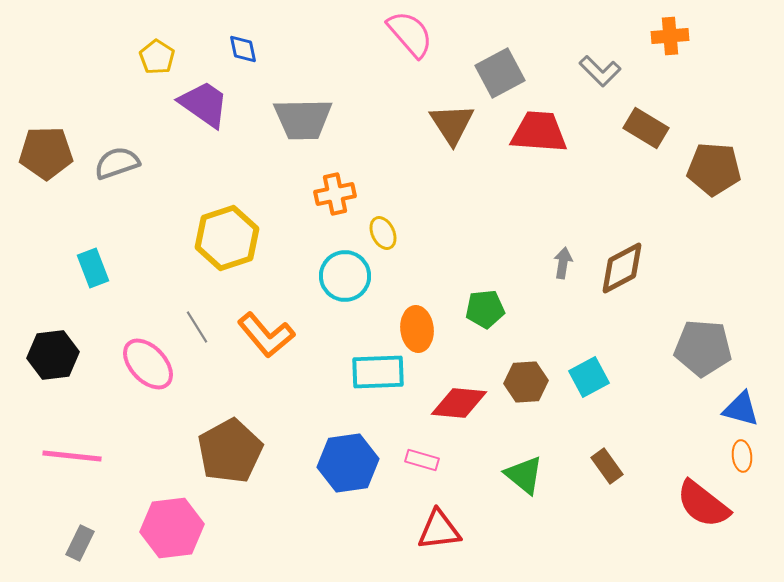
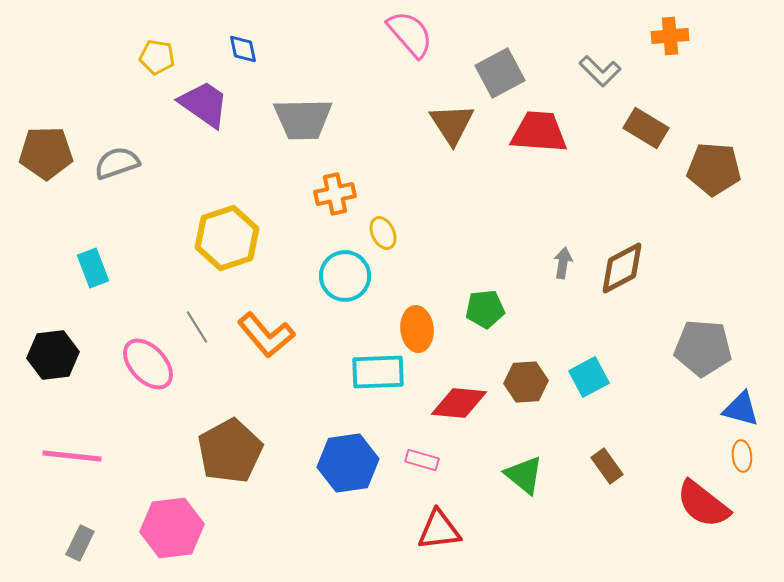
yellow pentagon at (157, 57): rotated 24 degrees counterclockwise
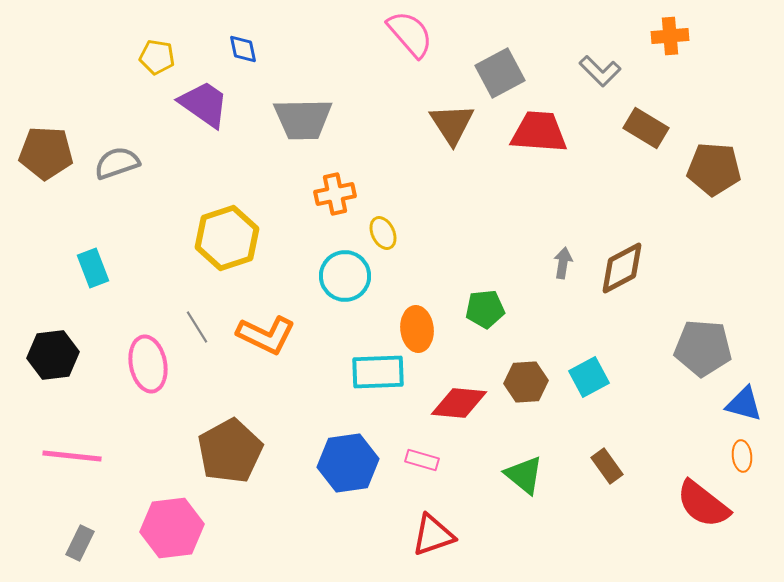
brown pentagon at (46, 153): rotated 4 degrees clockwise
orange L-shape at (266, 335): rotated 24 degrees counterclockwise
pink ellipse at (148, 364): rotated 32 degrees clockwise
blue triangle at (741, 409): moved 3 px right, 5 px up
red triangle at (439, 530): moved 6 px left, 5 px down; rotated 12 degrees counterclockwise
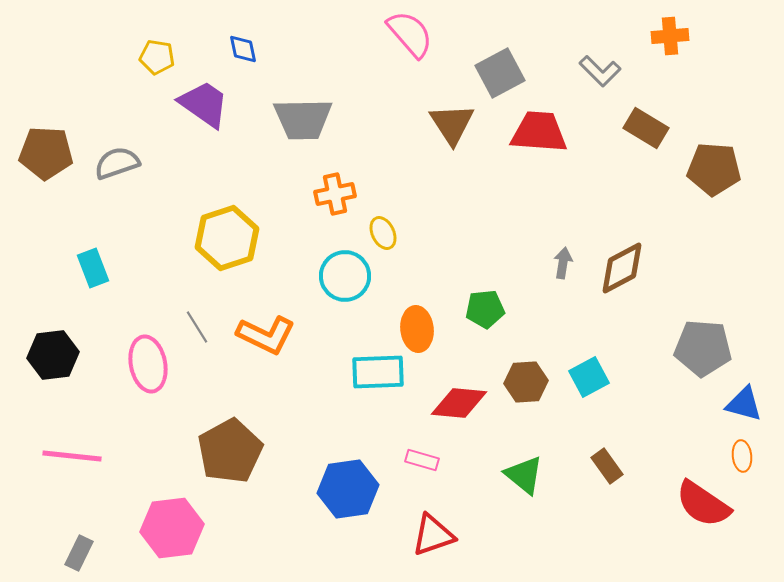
blue hexagon at (348, 463): moved 26 px down
red semicircle at (703, 504): rotated 4 degrees counterclockwise
gray rectangle at (80, 543): moved 1 px left, 10 px down
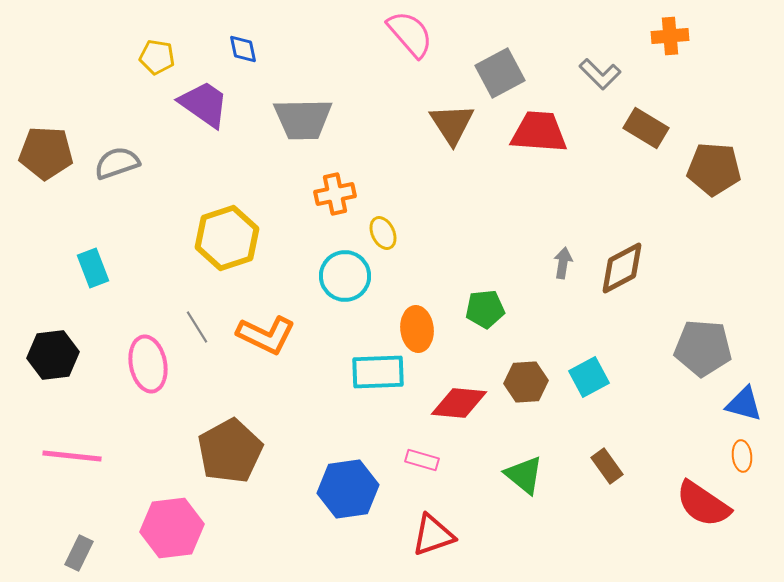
gray L-shape at (600, 71): moved 3 px down
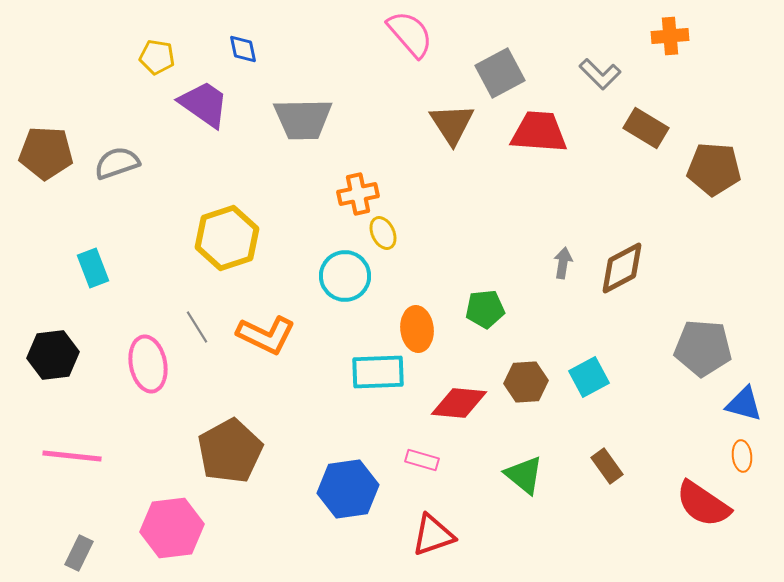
orange cross at (335, 194): moved 23 px right
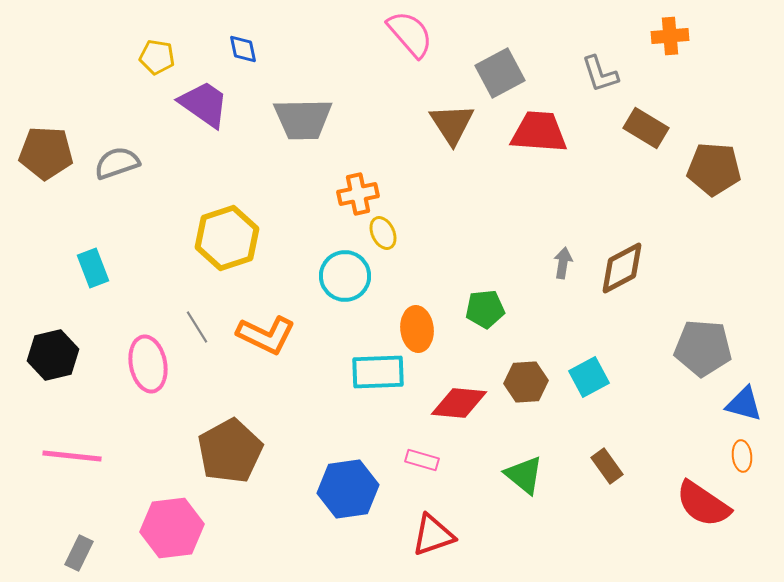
gray L-shape at (600, 74): rotated 27 degrees clockwise
black hexagon at (53, 355): rotated 6 degrees counterclockwise
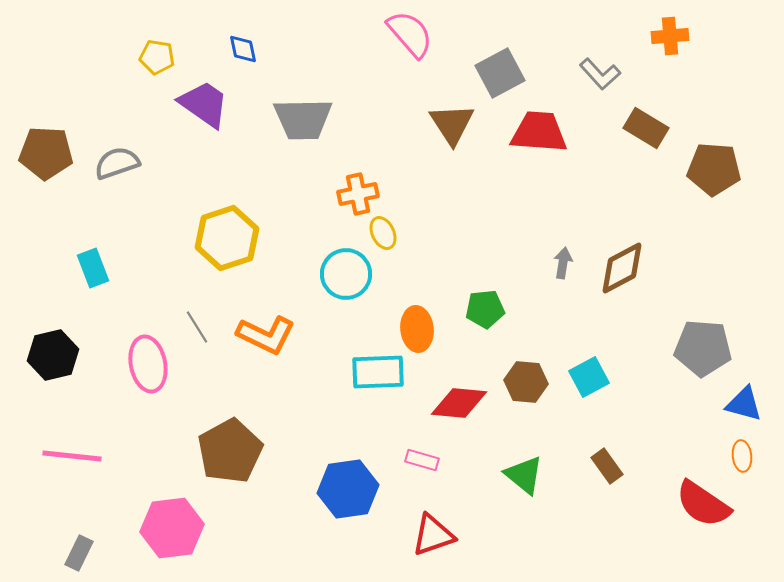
gray L-shape at (600, 74): rotated 24 degrees counterclockwise
cyan circle at (345, 276): moved 1 px right, 2 px up
brown hexagon at (526, 382): rotated 9 degrees clockwise
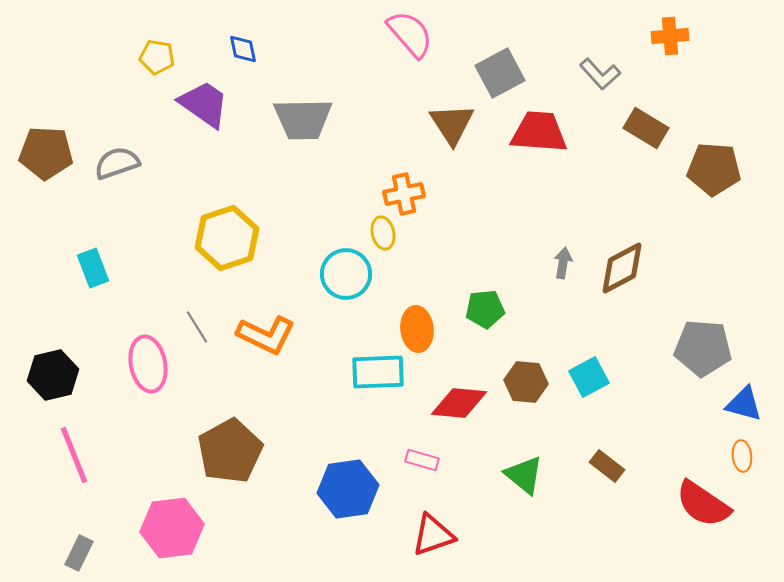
orange cross at (358, 194): moved 46 px right
yellow ellipse at (383, 233): rotated 12 degrees clockwise
black hexagon at (53, 355): moved 20 px down
pink line at (72, 456): moved 2 px right, 1 px up; rotated 62 degrees clockwise
brown rectangle at (607, 466): rotated 16 degrees counterclockwise
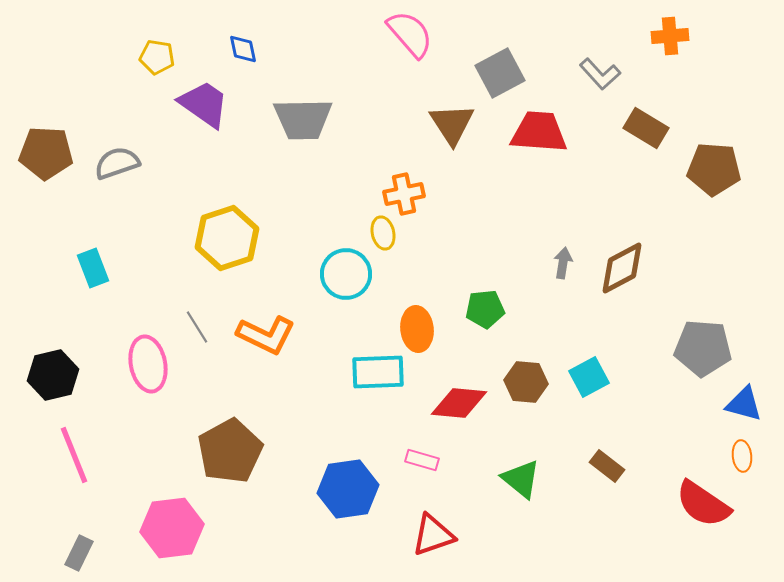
green triangle at (524, 475): moved 3 px left, 4 px down
